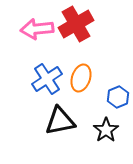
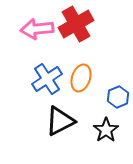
black triangle: rotated 16 degrees counterclockwise
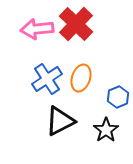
red cross: rotated 16 degrees counterclockwise
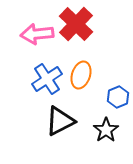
pink arrow: moved 5 px down
orange ellipse: moved 3 px up
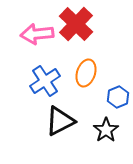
orange ellipse: moved 5 px right, 2 px up
blue cross: moved 2 px left, 2 px down
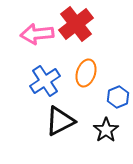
red cross: rotated 8 degrees clockwise
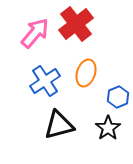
pink arrow: moved 2 px left, 1 px up; rotated 136 degrees clockwise
black triangle: moved 1 px left, 4 px down; rotated 12 degrees clockwise
black star: moved 2 px right, 2 px up
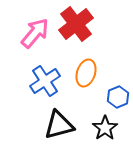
black star: moved 3 px left
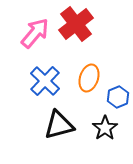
orange ellipse: moved 3 px right, 5 px down
blue cross: rotated 12 degrees counterclockwise
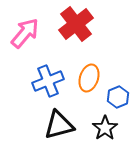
pink arrow: moved 10 px left
blue cross: moved 3 px right; rotated 24 degrees clockwise
